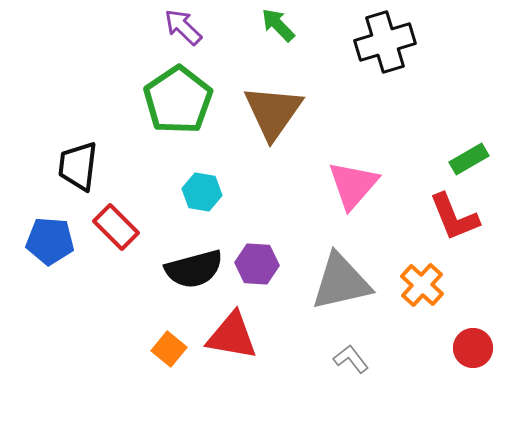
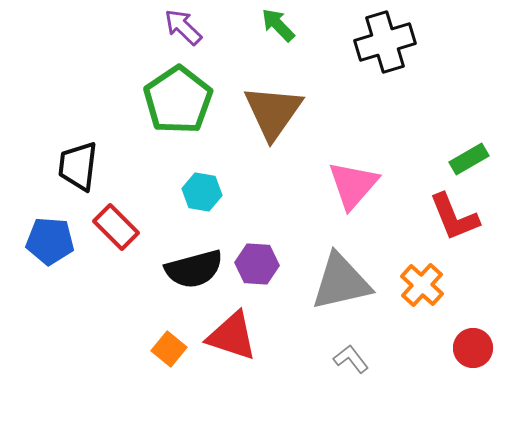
red triangle: rotated 8 degrees clockwise
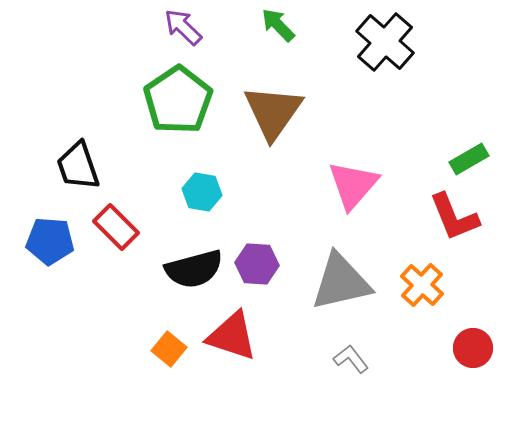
black cross: rotated 32 degrees counterclockwise
black trapezoid: rotated 26 degrees counterclockwise
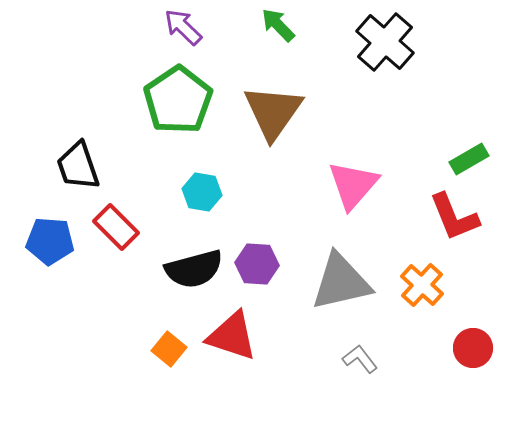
gray L-shape: moved 9 px right
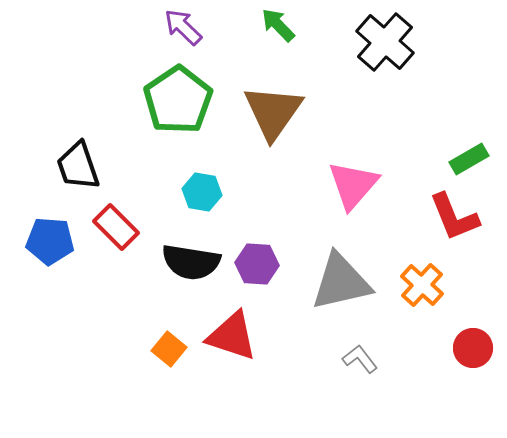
black semicircle: moved 3 px left, 7 px up; rotated 24 degrees clockwise
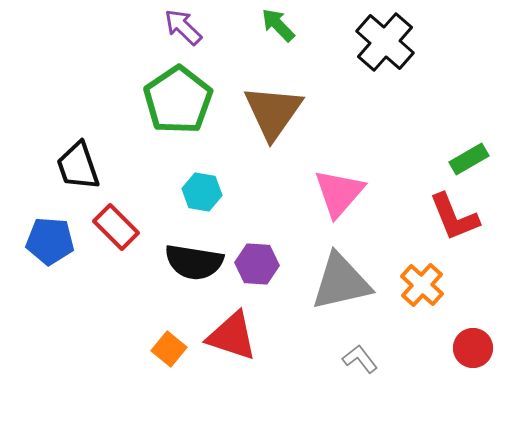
pink triangle: moved 14 px left, 8 px down
black semicircle: moved 3 px right
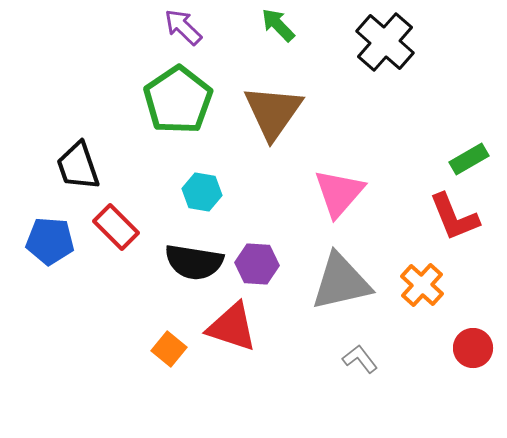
red triangle: moved 9 px up
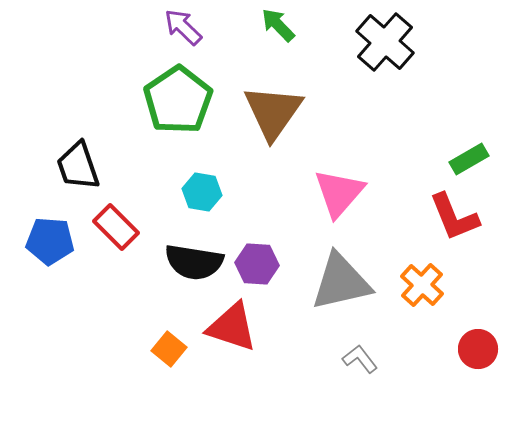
red circle: moved 5 px right, 1 px down
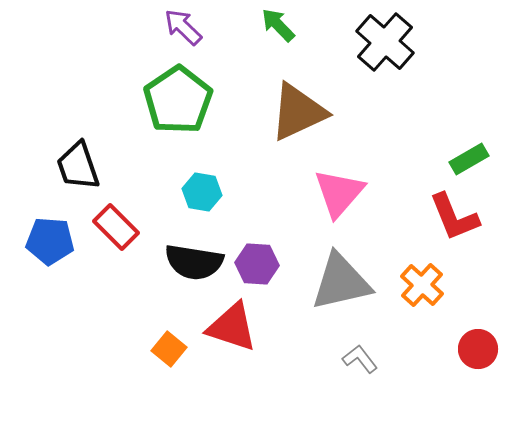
brown triangle: moved 25 px right; rotated 30 degrees clockwise
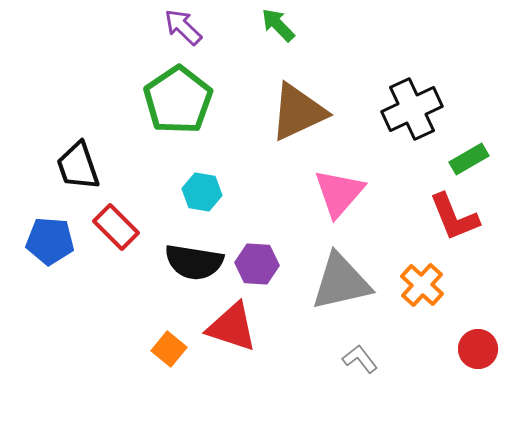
black cross: moved 27 px right, 67 px down; rotated 24 degrees clockwise
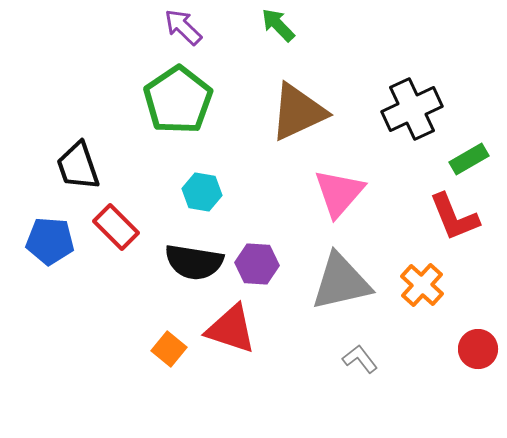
red triangle: moved 1 px left, 2 px down
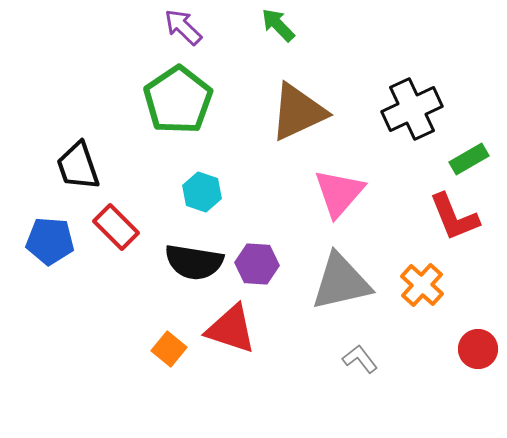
cyan hexagon: rotated 9 degrees clockwise
